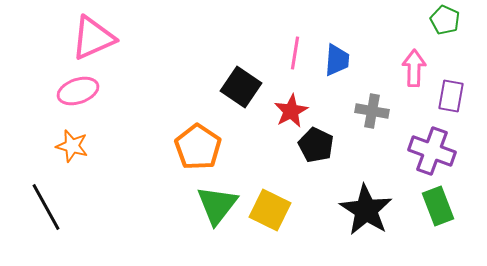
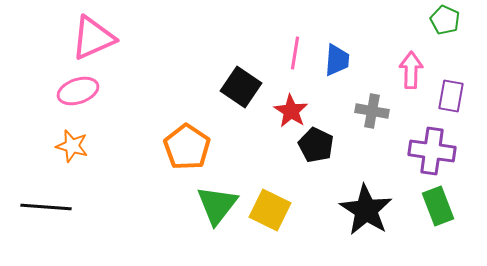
pink arrow: moved 3 px left, 2 px down
red star: rotated 12 degrees counterclockwise
orange pentagon: moved 11 px left
purple cross: rotated 12 degrees counterclockwise
black line: rotated 57 degrees counterclockwise
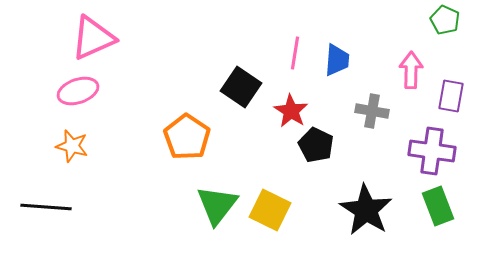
orange pentagon: moved 10 px up
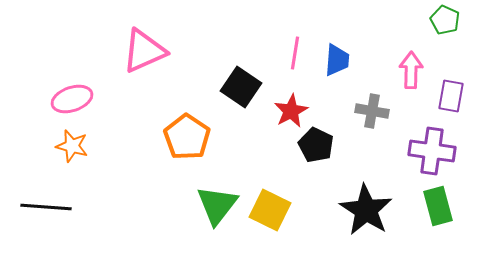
pink triangle: moved 51 px right, 13 px down
pink ellipse: moved 6 px left, 8 px down
red star: rotated 12 degrees clockwise
green rectangle: rotated 6 degrees clockwise
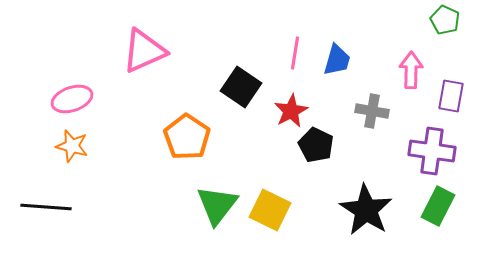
blue trapezoid: rotated 12 degrees clockwise
green rectangle: rotated 42 degrees clockwise
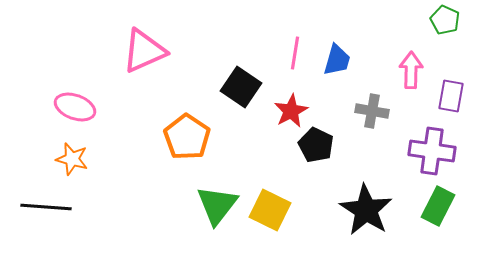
pink ellipse: moved 3 px right, 8 px down; rotated 39 degrees clockwise
orange star: moved 13 px down
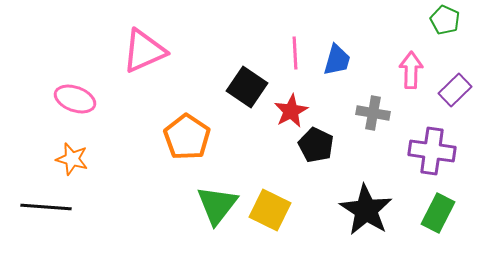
pink line: rotated 12 degrees counterclockwise
black square: moved 6 px right
purple rectangle: moved 4 px right, 6 px up; rotated 36 degrees clockwise
pink ellipse: moved 8 px up
gray cross: moved 1 px right, 2 px down
green rectangle: moved 7 px down
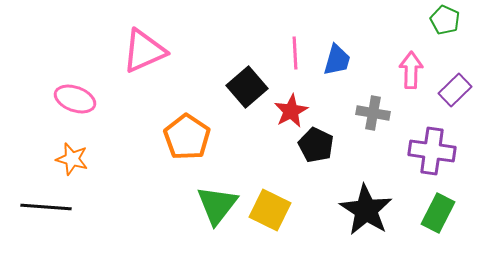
black square: rotated 15 degrees clockwise
